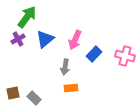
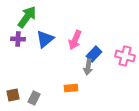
purple cross: rotated 32 degrees clockwise
gray arrow: moved 23 px right
brown square: moved 2 px down
gray rectangle: rotated 72 degrees clockwise
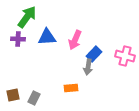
blue triangle: moved 2 px right, 2 px up; rotated 36 degrees clockwise
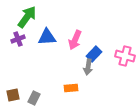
purple cross: rotated 24 degrees counterclockwise
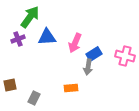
green arrow: moved 3 px right
pink arrow: moved 3 px down
blue rectangle: rotated 14 degrees clockwise
brown square: moved 3 px left, 10 px up
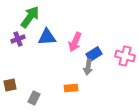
pink arrow: moved 1 px up
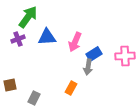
green arrow: moved 2 px left
pink cross: rotated 18 degrees counterclockwise
orange rectangle: rotated 56 degrees counterclockwise
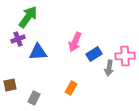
blue triangle: moved 9 px left, 15 px down
gray arrow: moved 21 px right, 1 px down
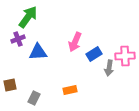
orange rectangle: moved 1 px left, 2 px down; rotated 48 degrees clockwise
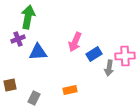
green arrow: rotated 25 degrees counterclockwise
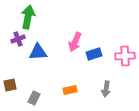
blue rectangle: rotated 14 degrees clockwise
gray arrow: moved 3 px left, 21 px down
